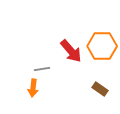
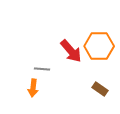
orange hexagon: moved 3 px left
gray line: rotated 14 degrees clockwise
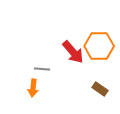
red arrow: moved 2 px right, 1 px down
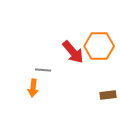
gray line: moved 1 px right, 1 px down
brown rectangle: moved 8 px right, 6 px down; rotated 42 degrees counterclockwise
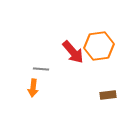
orange hexagon: rotated 8 degrees counterclockwise
gray line: moved 2 px left, 1 px up
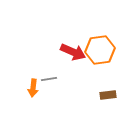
orange hexagon: moved 1 px right, 4 px down
red arrow: rotated 25 degrees counterclockwise
gray line: moved 8 px right, 10 px down; rotated 14 degrees counterclockwise
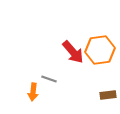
red arrow: rotated 25 degrees clockwise
gray line: rotated 28 degrees clockwise
orange arrow: moved 4 px down
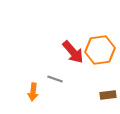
gray line: moved 6 px right
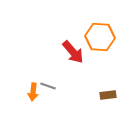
orange hexagon: moved 13 px up; rotated 12 degrees clockwise
gray line: moved 7 px left, 7 px down
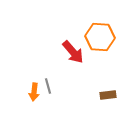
gray line: rotated 56 degrees clockwise
orange arrow: moved 1 px right
